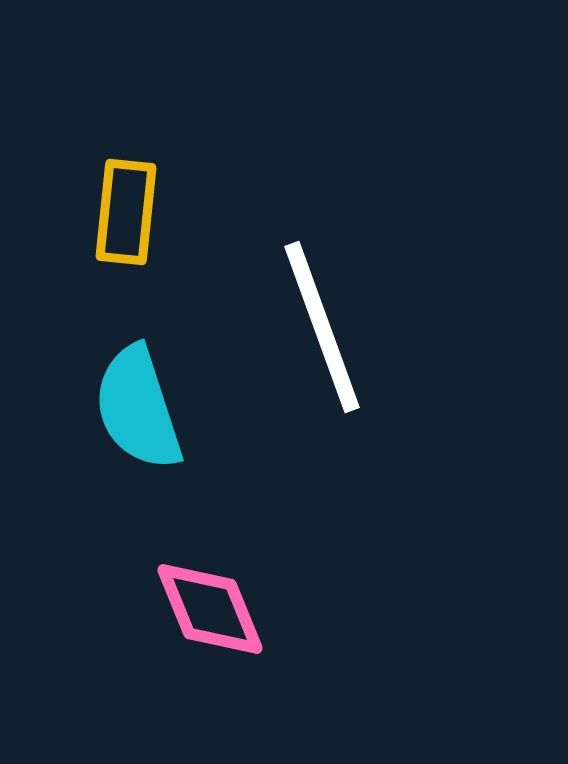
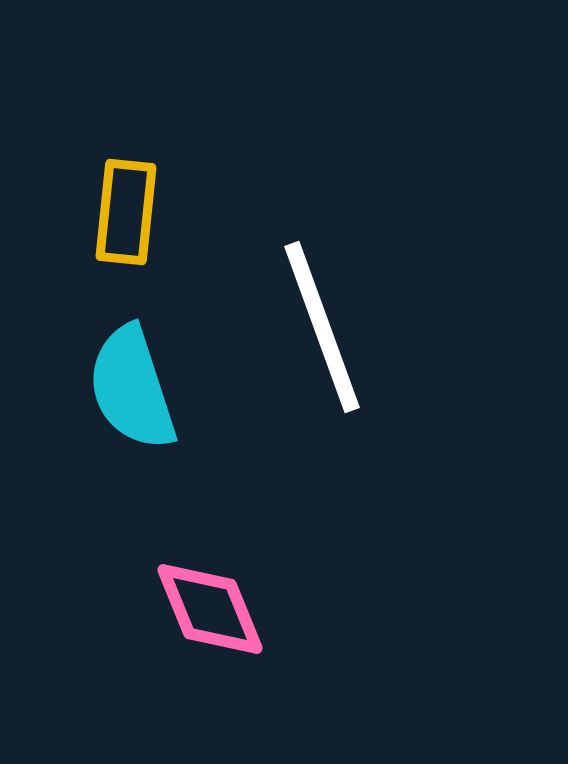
cyan semicircle: moved 6 px left, 20 px up
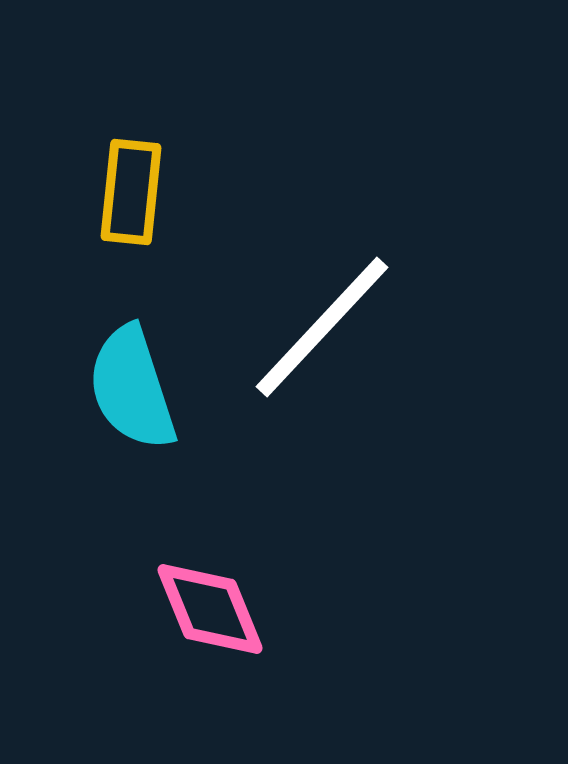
yellow rectangle: moved 5 px right, 20 px up
white line: rotated 63 degrees clockwise
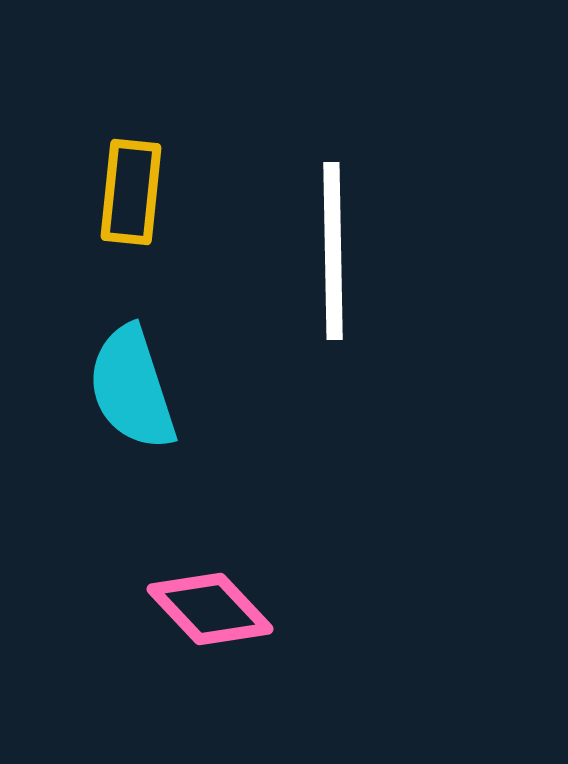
white line: moved 11 px right, 76 px up; rotated 44 degrees counterclockwise
pink diamond: rotated 21 degrees counterclockwise
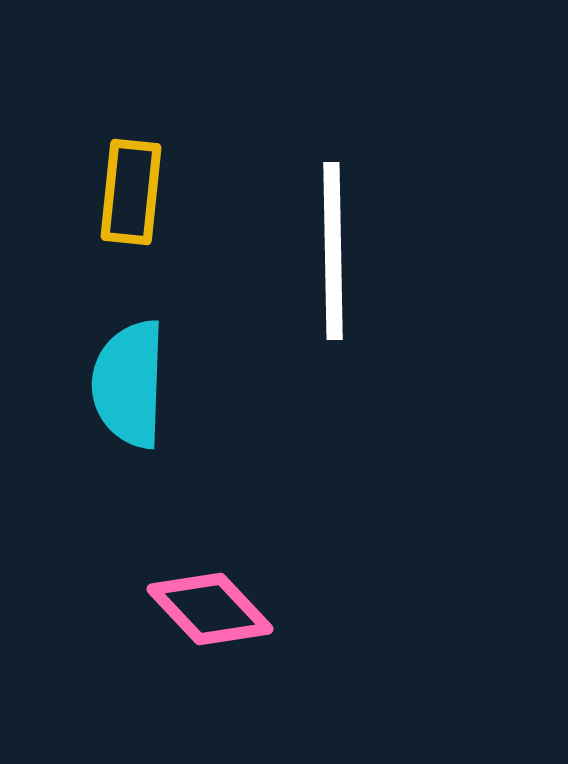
cyan semicircle: moved 3 px left, 4 px up; rotated 20 degrees clockwise
